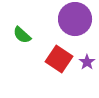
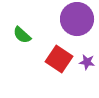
purple circle: moved 2 px right
purple star: rotated 28 degrees counterclockwise
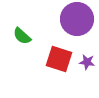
green semicircle: moved 1 px down
red square: rotated 16 degrees counterclockwise
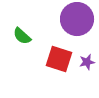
purple star: rotated 21 degrees counterclockwise
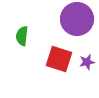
green semicircle: rotated 54 degrees clockwise
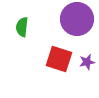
green semicircle: moved 9 px up
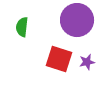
purple circle: moved 1 px down
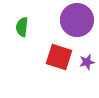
red square: moved 2 px up
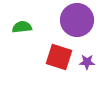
green semicircle: rotated 78 degrees clockwise
purple star: rotated 14 degrees clockwise
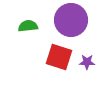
purple circle: moved 6 px left
green semicircle: moved 6 px right, 1 px up
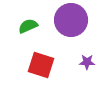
green semicircle: rotated 18 degrees counterclockwise
red square: moved 18 px left, 8 px down
